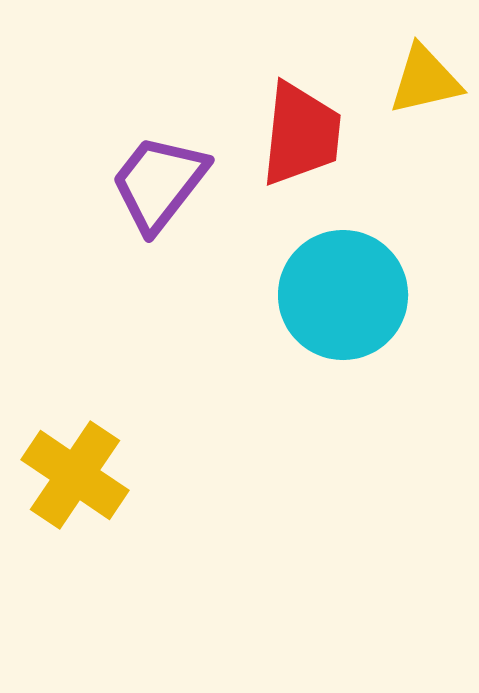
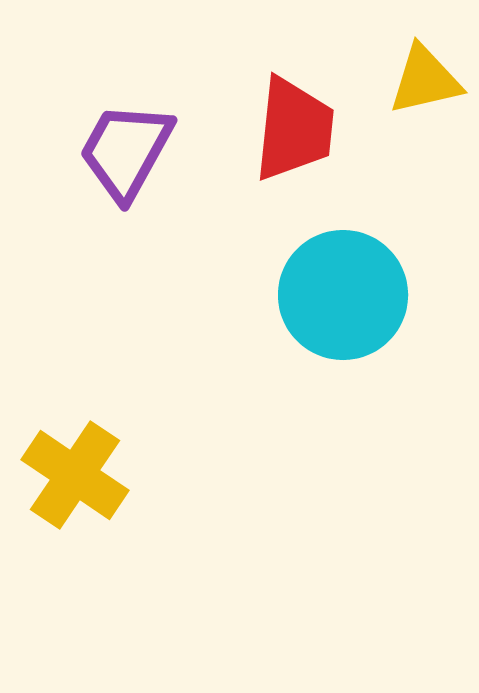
red trapezoid: moved 7 px left, 5 px up
purple trapezoid: moved 33 px left, 32 px up; rotated 9 degrees counterclockwise
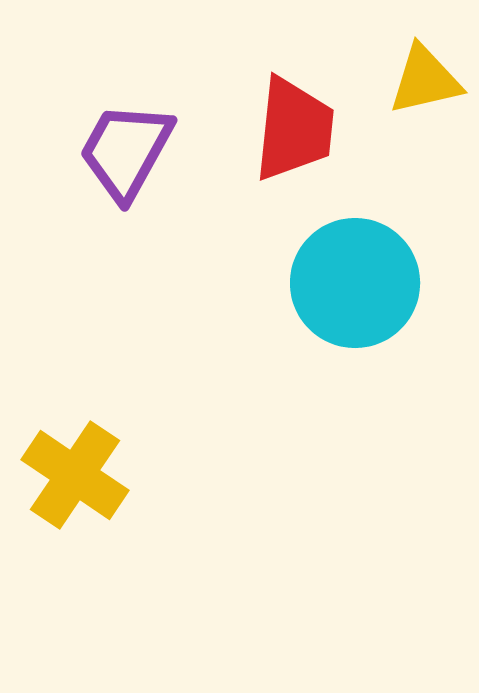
cyan circle: moved 12 px right, 12 px up
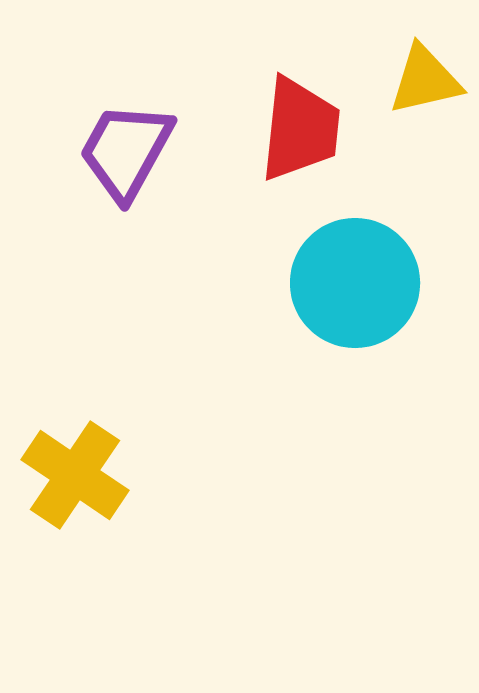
red trapezoid: moved 6 px right
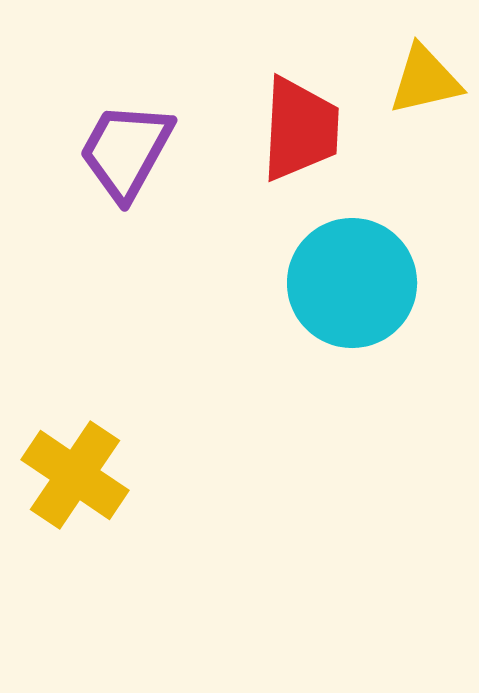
red trapezoid: rotated 3 degrees counterclockwise
cyan circle: moved 3 px left
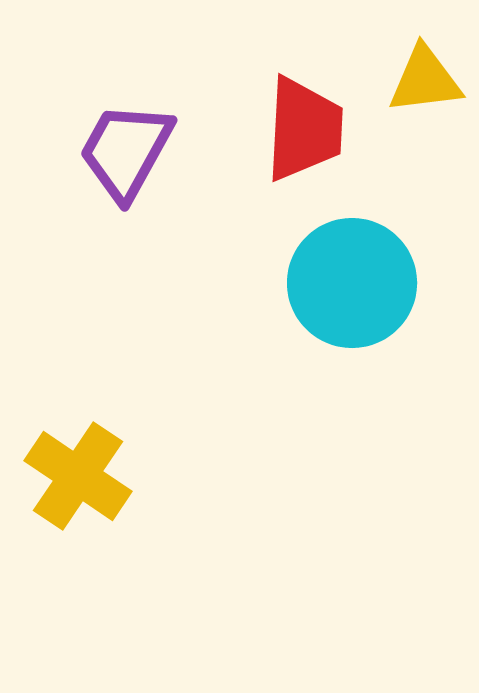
yellow triangle: rotated 6 degrees clockwise
red trapezoid: moved 4 px right
yellow cross: moved 3 px right, 1 px down
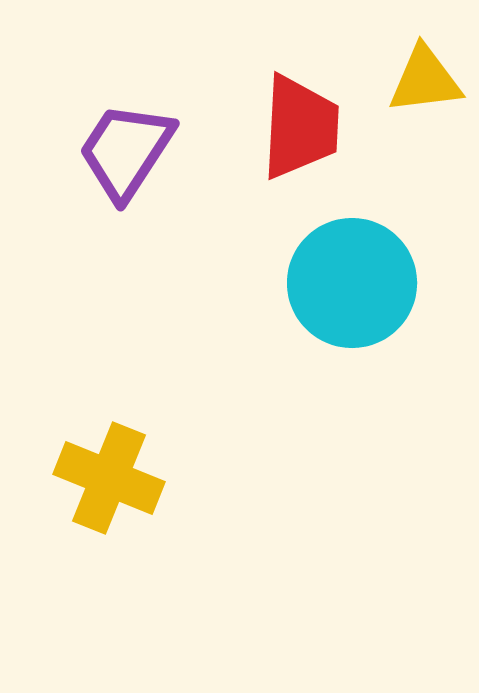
red trapezoid: moved 4 px left, 2 px up
purple trapezoid: rotated 4 degrees clockwise
yellow cross: moved 31 px right, 2 px down; rotated 12 degrees counterclockwise
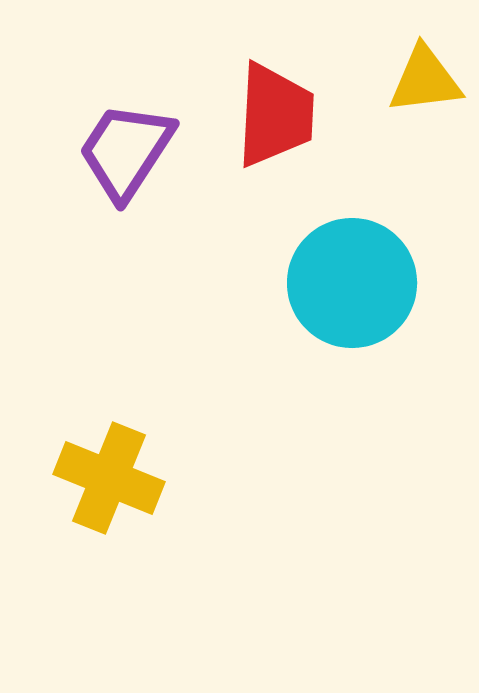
red trapezoid: moved 25 px left, 12 px up
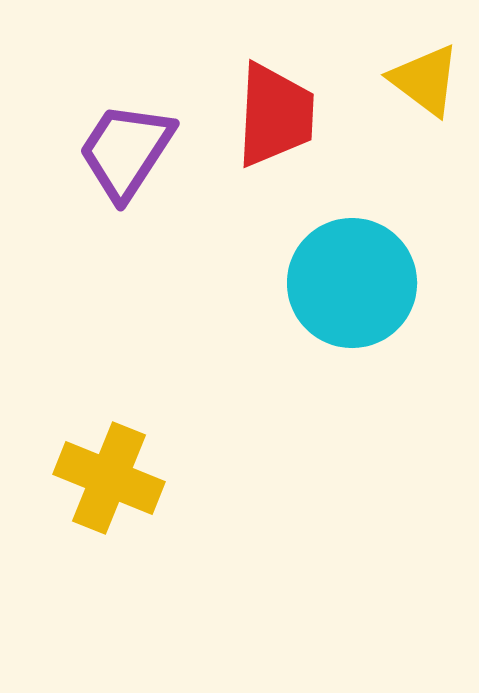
yellow triangle: rotated 44 degrees clockwise
